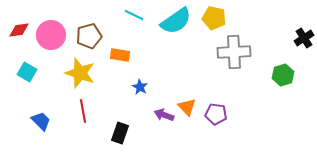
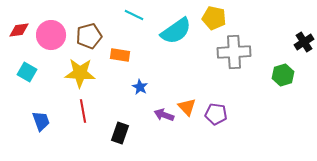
cyan semicircle: moved 10 px down
black cross: moved 4 px down
yellow star: rotated 16 degrees counterclockwise
blue trapezoid: rotated 25 degrees clockwise
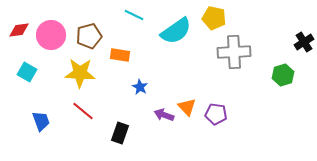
red line: rotated 40 degrees counterclockwise
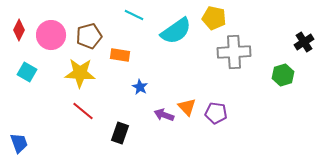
red diamond: rotated 55 degrees counterclockwise
purple pentagon: moved 1 px up
blue trapezoid: moved 22 px left, 22 px down
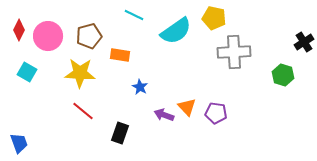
pink circle: moved 3 px left, 1 px down
green hexagon: rotated 25 degrees counterclockwise
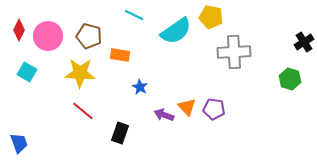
yellow pentagon: moved 3 px left, 1 px up
brown pentagon: rotated 30 degrees clockwise
green hexagon: moved 7 px right, 4 px down
purple pentagon: moved 2 px left, 4 px up
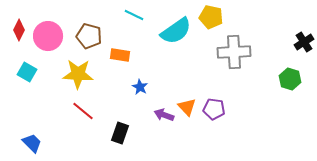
yellow star: moved 2 px left, 1 px down
blue trapezoid: moved 13 px right; rotated 25 degrees counterclockwise
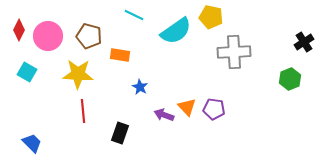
green hexagon: rotated 20 degrees clockwise
red line: rotated 45 degrees clockwise
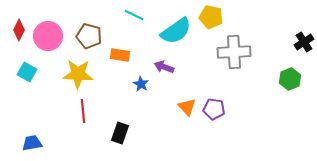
blue star: moved 1 px right, 3 px up
purple arrow: moved 48 px up
blue trapezoid: rotated 55 degrees counterclockwise
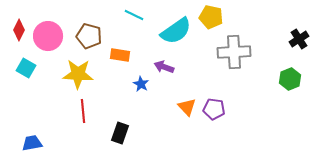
black cross: moved 5 px left, 3 px up
cyan square: moved 1 px left, 4 px up
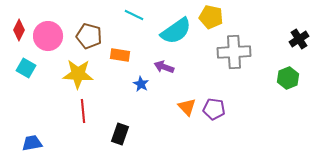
green hexagon: moved 2 px left, 1 px up
black rectangle: moved 1 px down
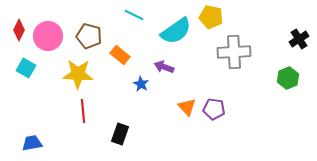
orange rectangle: rotated 30 degrees clockwise
